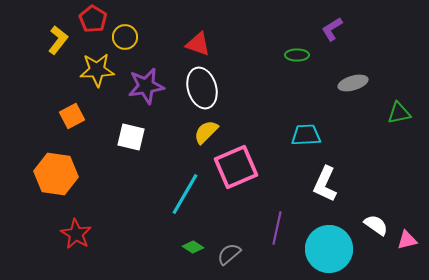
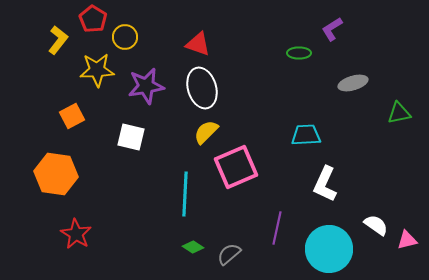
green ellipse: moved 2 px right, 2 px up
cyan line: rotated 27 degrees counterclockwise
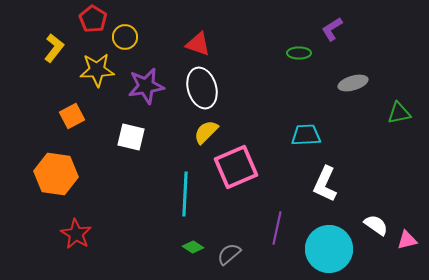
yellow L-shape: moved 4 px left, 8 px down
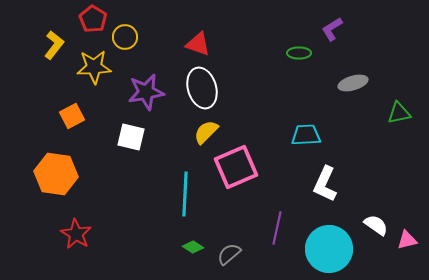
yellow L-shape: moved 3 px up
yellow star: moved 3 px left, 3 px up
purple star: moved 6 px down
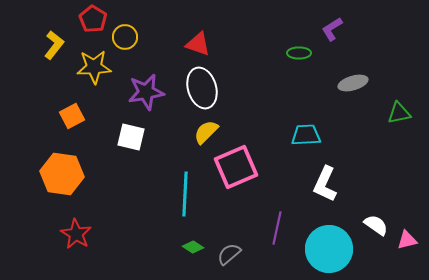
orange hexagon: moved 6 px right
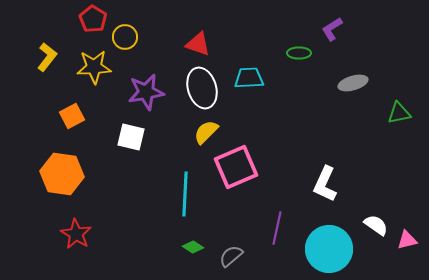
yellow L-shape: moved 7 px left, 12 px down
cyan trapezoid: moved 57 px left, 57 px up
gray semicircle: moved 2 px right, 2 px down
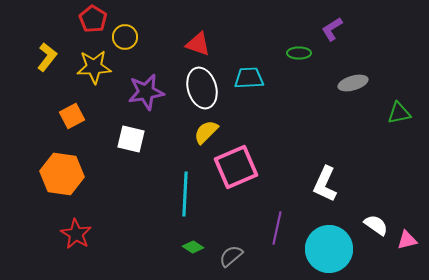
white square: moved 2 px down
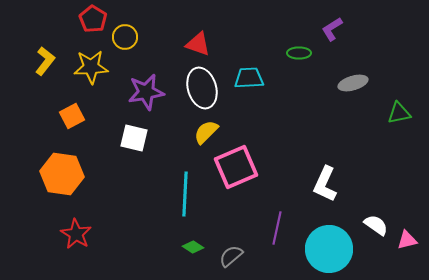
yellow L-shape: moved 2 px left, 4 px down
yellow star: moved 3 px left
white square: moved 3 px right, 1 px up
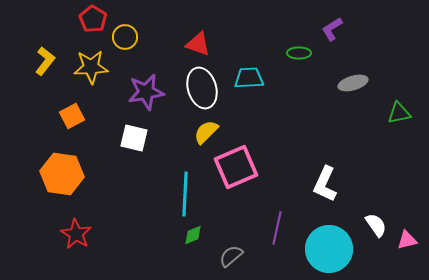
white semicircle: rotated 20 degrees clockwise
green diamond: moved 12 px up; rotated 55 degrees counterclockwise
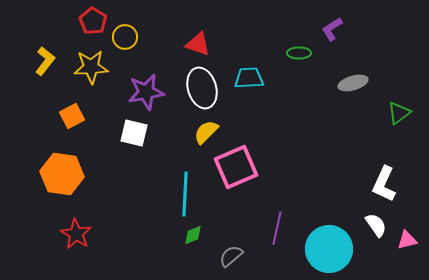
red pentagon: moved 2 px down
green triangle: rotated 25 degrees counterclockwise
white square: moved 5 px up
white L-shape: moved 59 px right
